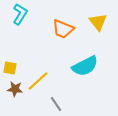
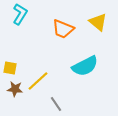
yellow triangle: rotated 12 degrees counterclockwise
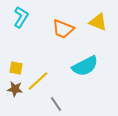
cyan L-shape: moved 1 px right, 3 px down
yellow triangle: rotated 18 degrees counterclockwise
yellow square: moved 6 px right
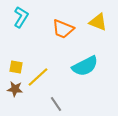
yellow square: moved 1 px up
yellow line: moved 4 px up
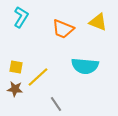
cyan semicircle: rotated 32 degrees clockwise
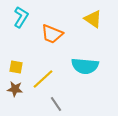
yellow triangle: moved 5 px left, 3 px up; rotated 12 degrees clockwise
orange trapezoid: moved 11 px left, 5 px down
yellow line: moved 5 px right, 2 px down
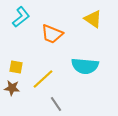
cyan L-shape: rotated 20 degrees clockwise
brown star: moved 3 px left, 1 px up
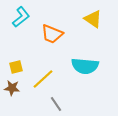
yellow square: rotated 24 degrees counterclockwise
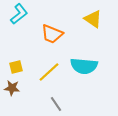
cyan L-shape: moved 2 px left, 3 px up
cyan semicircle: moved 1 px left
yellow line: moved 6 px right, 7 px up
